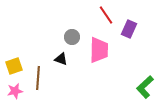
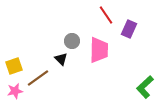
gray circle: moved 4 px down
black triangle: rotated 24 degrees clockwise
brown line: rotated 50 degrees clockwise
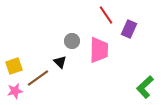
black triangle: moved 1 px left, 3 px down
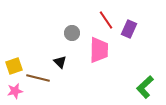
red line: moved 5 px down
gray circle: moved 8 px up
brown line: rotated 50 degrees clockwise
